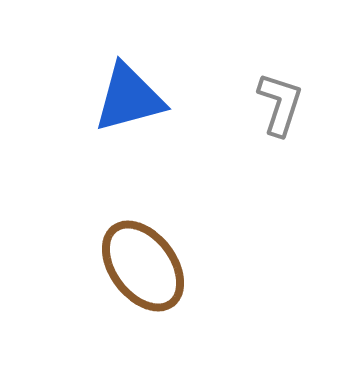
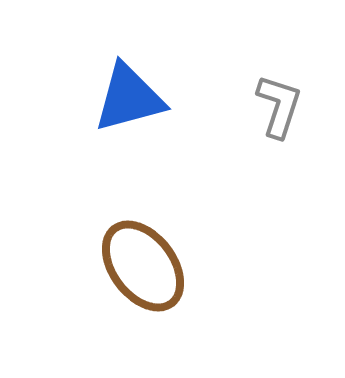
gray L-shape: moved 1 px left, 2 px down
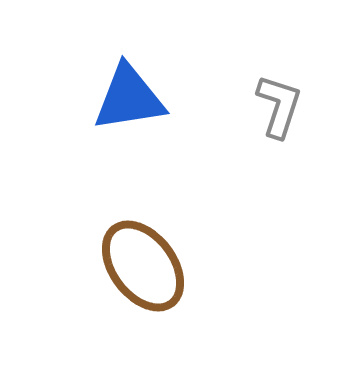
blue triangle: rotated 6 degrees clockwise
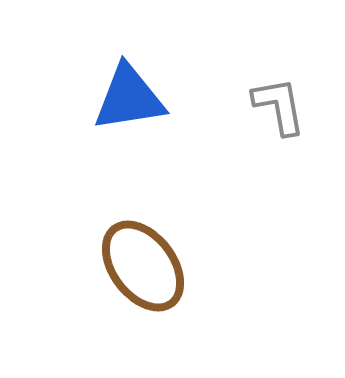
gray L-shape: rotated 28 degrees counterclockwise
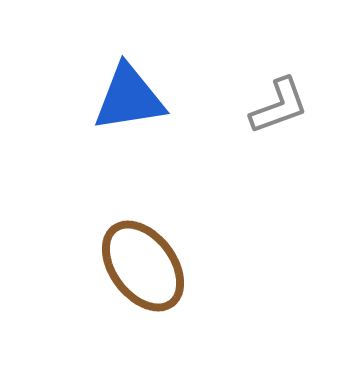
gray L-shape: rotated 80 degrees clockwise
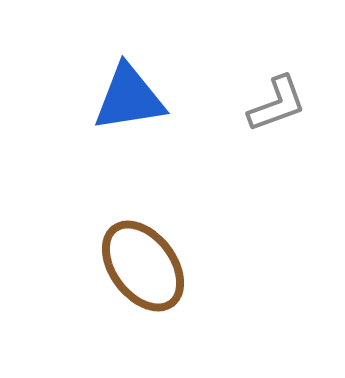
gray L-shape: moved 2 px left, 2 px up
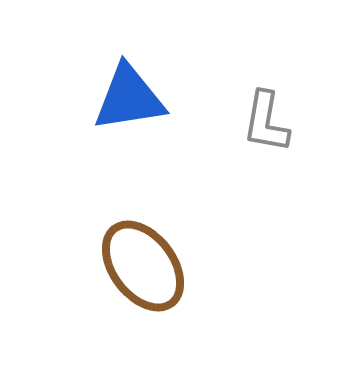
gray L-shape: moved 11 px left, 18 px down; rotated 120 degrees clockwise
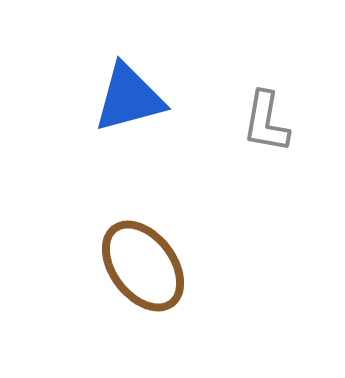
blue triangle: rotated 6 degrees counterclockwise
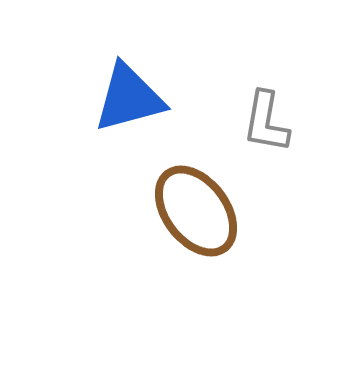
brown ellipse: moved 53 px right, 55 px up
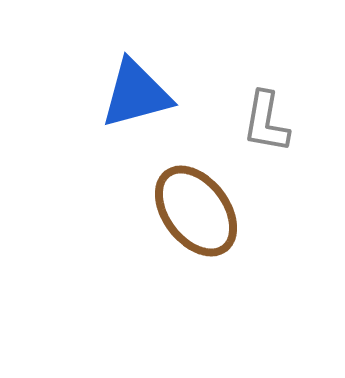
blue triangle: moved 7 px right, 4 px up
